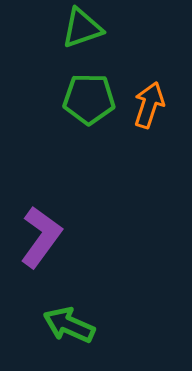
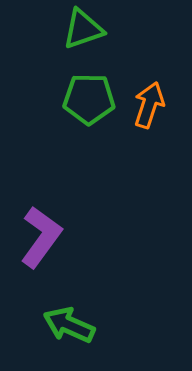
green triangle: moved 1 px right, 1 px down
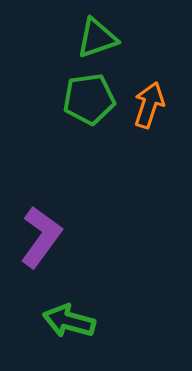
green triangle: moved 14 px right, 9 px down
green pentagon: rotated 9 degrees counterclockwise
green arrow: moved 4 px up; rotated 9 degrees counterclockwise
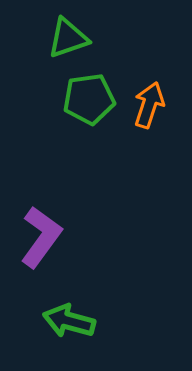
green triangle: moved 29 px left
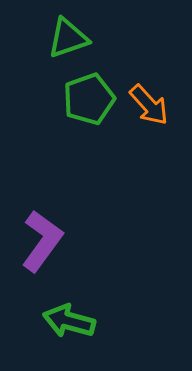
green pentagon: rotated 12 degrees counterclockwise
orange arrow: rotated 120 degrees clockwise
purple L-shape: moved 1 px right, 4 px down
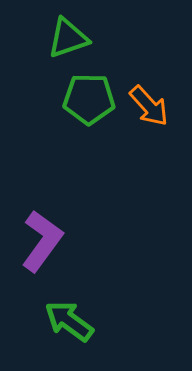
green pentagon: rotated 21 degrees clockwise
orange arrow: moved 1 px down
green arrow: rotated 21 degrees clockwise
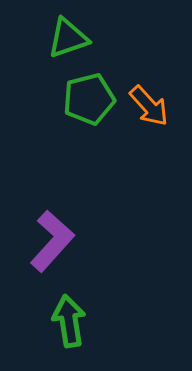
green pentagon: rotated 15 degrees counterclockwise
purple L-shape: moved 10 px right; rotated 6 degrees clockwise
green arrow: rotated 45 degrees clockwise
